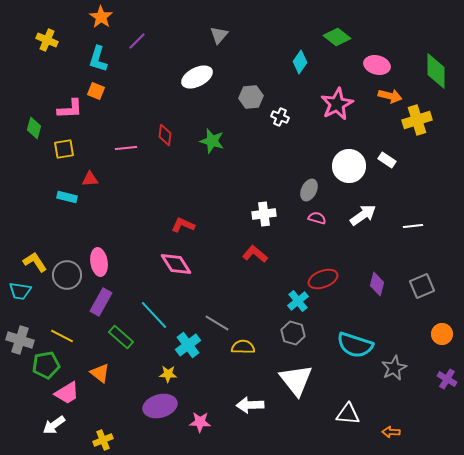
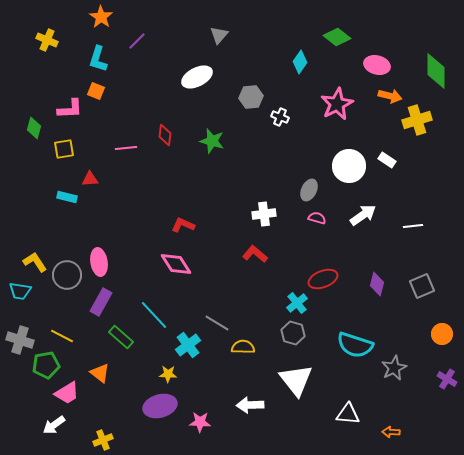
cyan cross at (298, 301): moved 1 px left, 2 px down
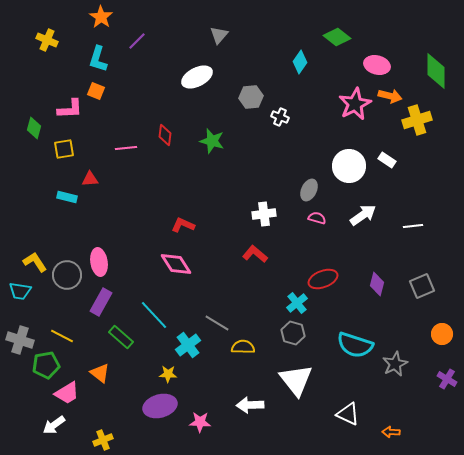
pink star at (337, 104): moved 18 px right
gray star at (394, 368): moved 1 px right, 4 px up
white triangle at (348, 414): rotated 20 degrees clockwise
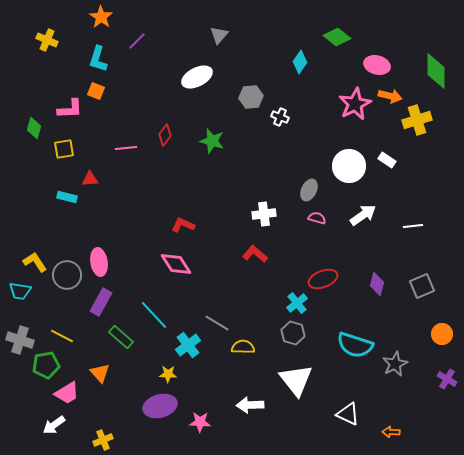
red diamond at (165, 135): rotated 30 degrees clockwise
orange triangle at (100, 373): rotated 10 degrees clockwise
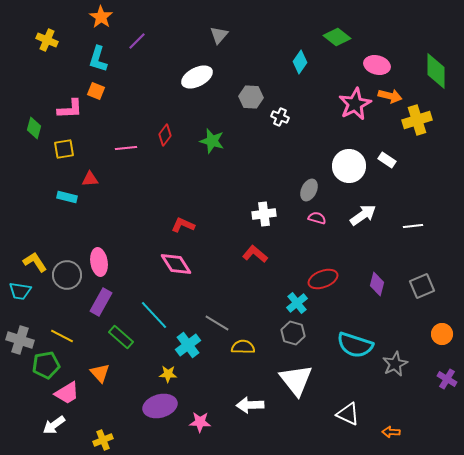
gray hexagon at (251, 97): rotated 10 degrees clockwise
